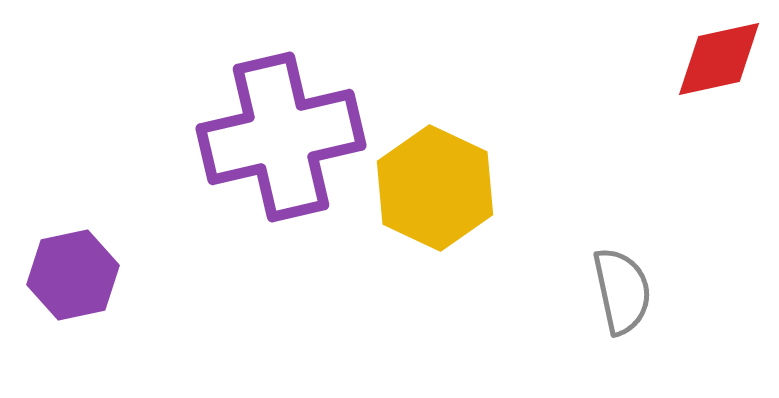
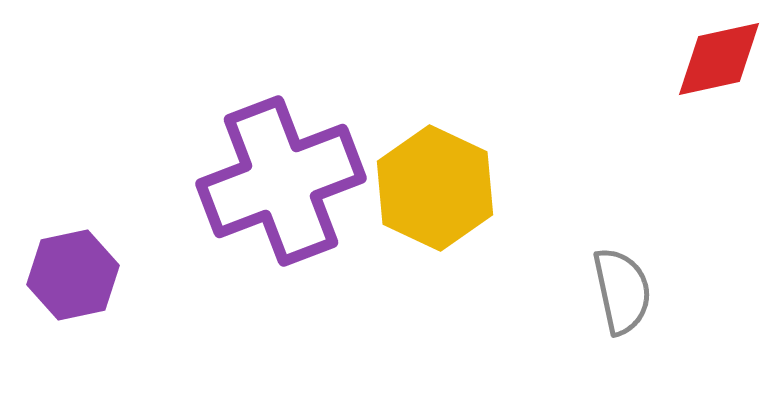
purple cross: moved 44 px down; rotated 8 degrees counterclockwise
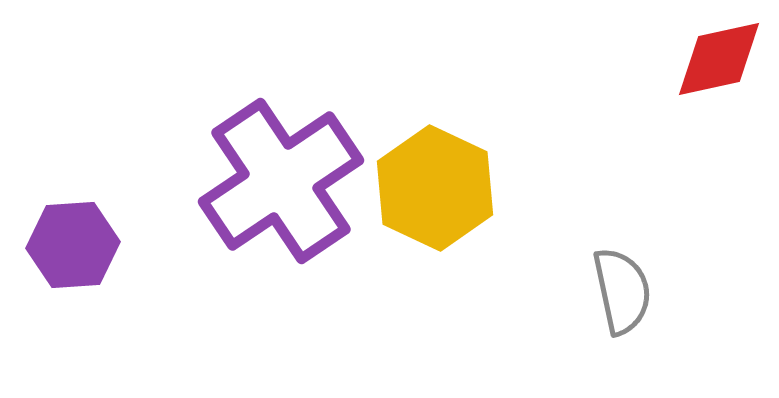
purple cross: rotated 13 degrees counterclockwise
purple hexagon: moved 30 px up; rotated 8 degrees clockwise
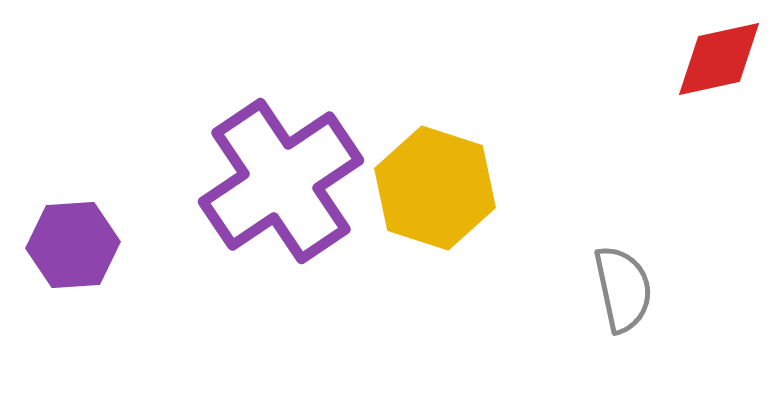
yellow hexagon: rotated 7 degrees counterclockwise
gray semicircle: moved 1 px right, 2 px up
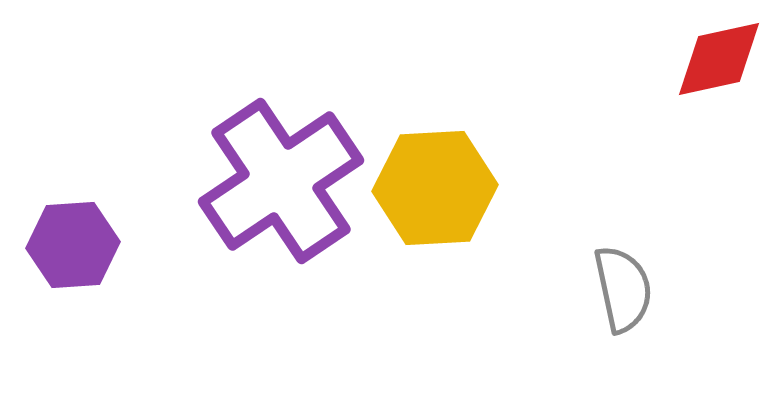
yellow hexagon: rotated 21 degrees counterclockwise
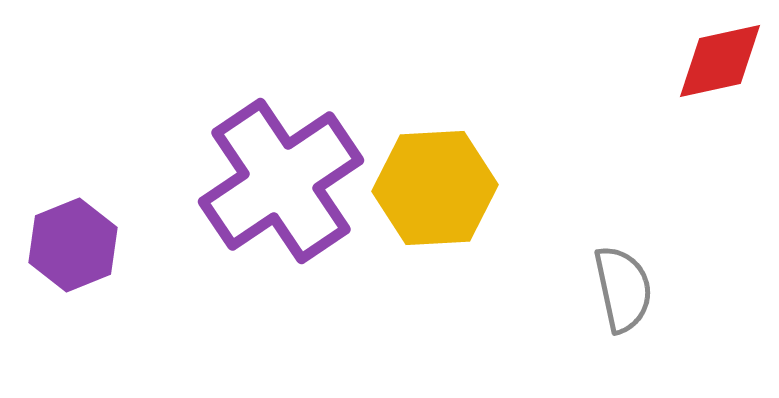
red diamond: moved 1 px right, 2 px down
purple hexagon: rotated 18 degrees counterclockwise
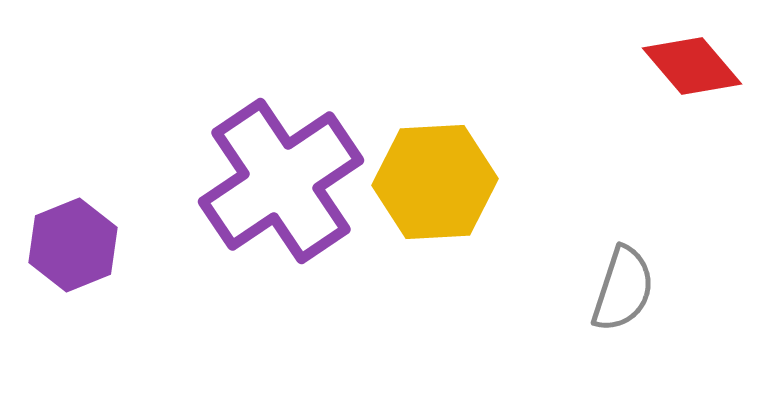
red diamond: moved 28 px left, 5 px down; rotated 62 degrees clockwise
yellow hexagon: moved 6 px up
gray semicircle: rotated 30 degrees clockwise
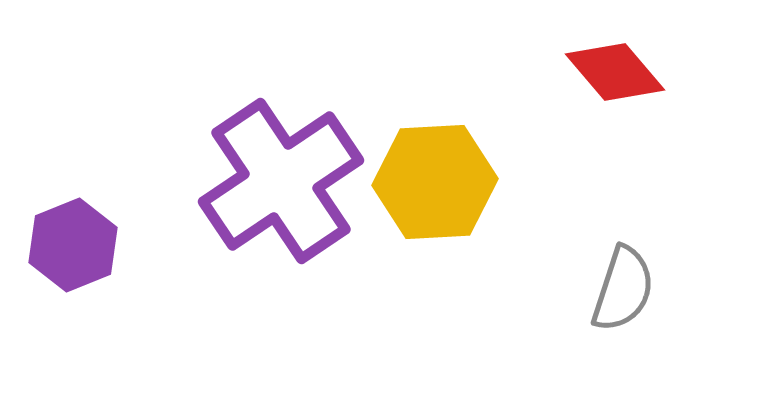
red diamond: moved 77 px left, 6 px down
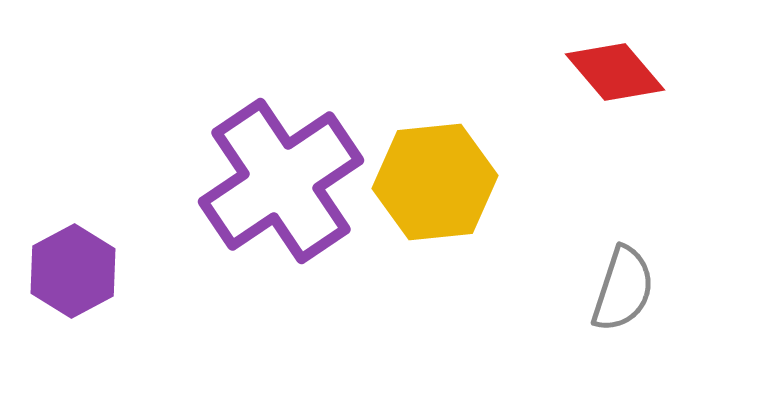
yellow hexagon: rotated 3 degrees counterclockwise
purple hexagon: moved 26 px down; rotated 6 degrees counterclockwise
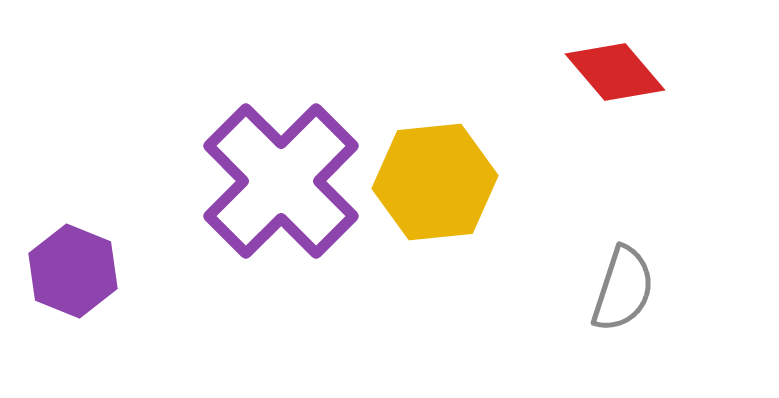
purple cross: rotated 11 degrees counterclockwise
purple hexagon: rotated 10 degrees counterclockwise
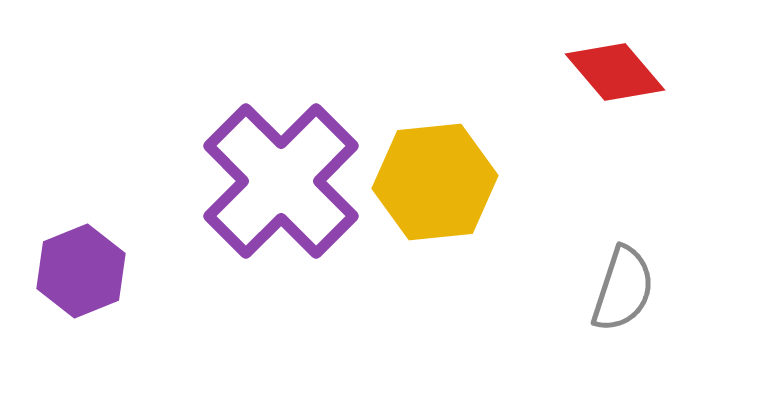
purple hexagon: moved 8 px right; rotated 16 degrees clockwise
